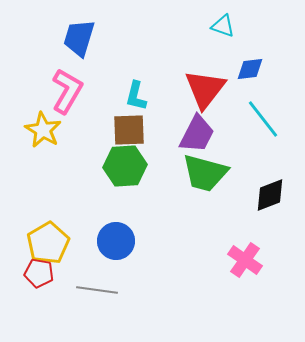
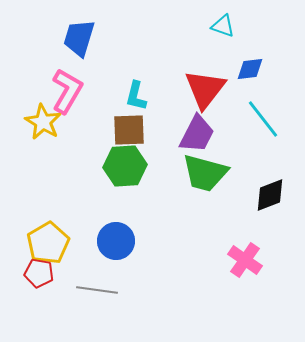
yellow star: moved 8 px up
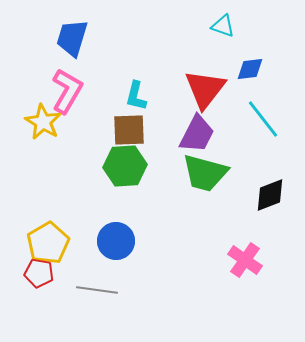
blue trapezoid: moved 7 px left
